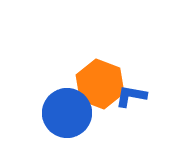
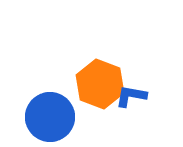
blue circle: moved 17 px left, 4 px down
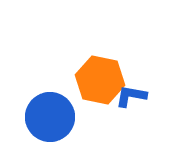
orange hexagon: moved 4 px up; rotated 9 degrees counterclockwise
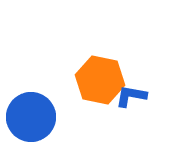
blue circle: moved 19 px left
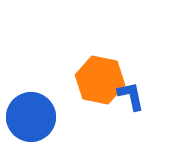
blue L-shape: rotated 68 degrees clockwise
